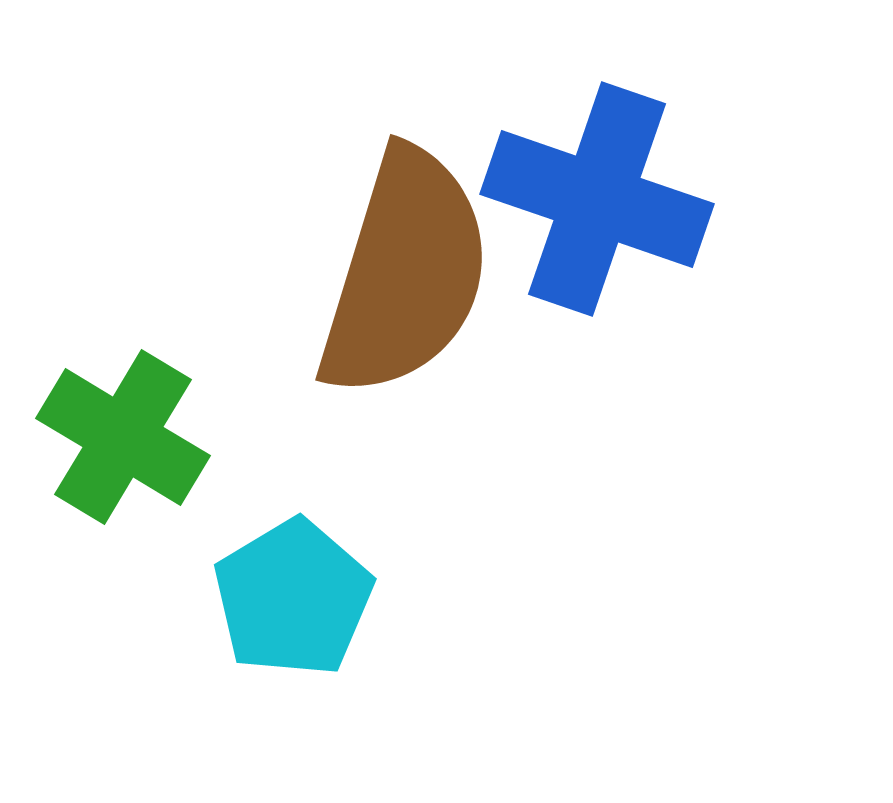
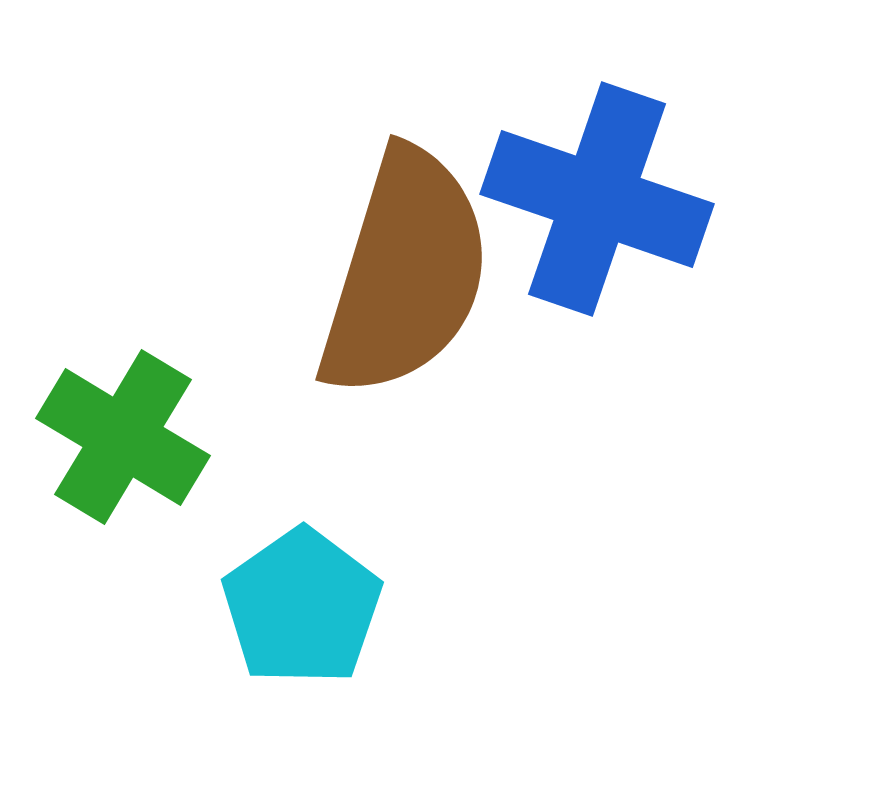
cyan pentagon: moved 9 px right, 9 px down; rotated 4 degrees counterclockwise
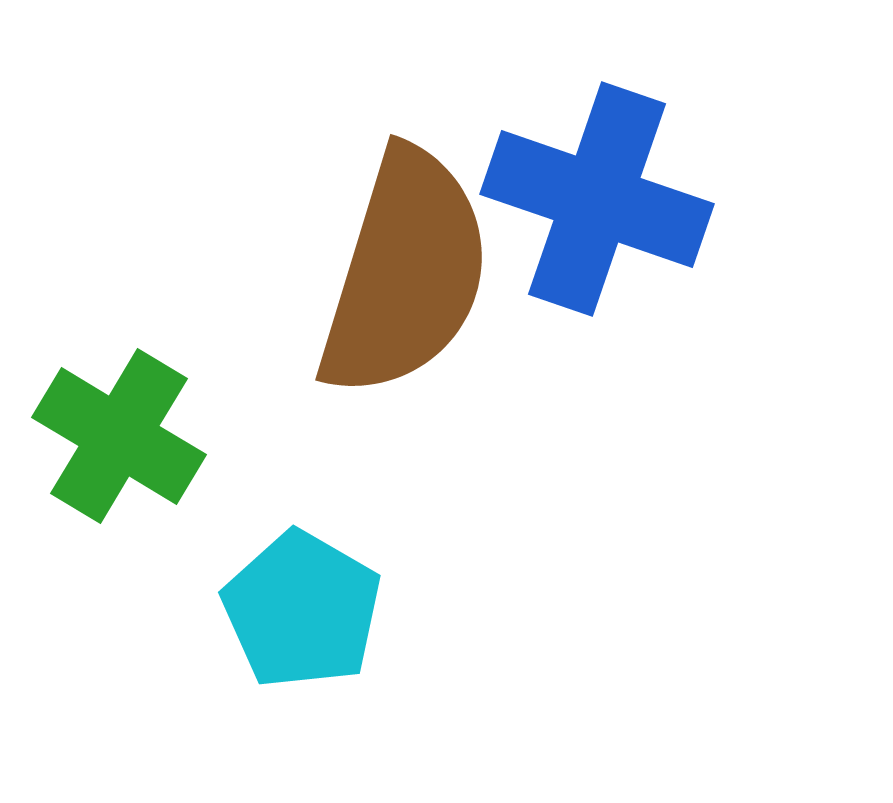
green cross: moved 4 px left, 1 px up
cyan pentagon: moved 3 px down; rotated 7 degrees counterclockwise
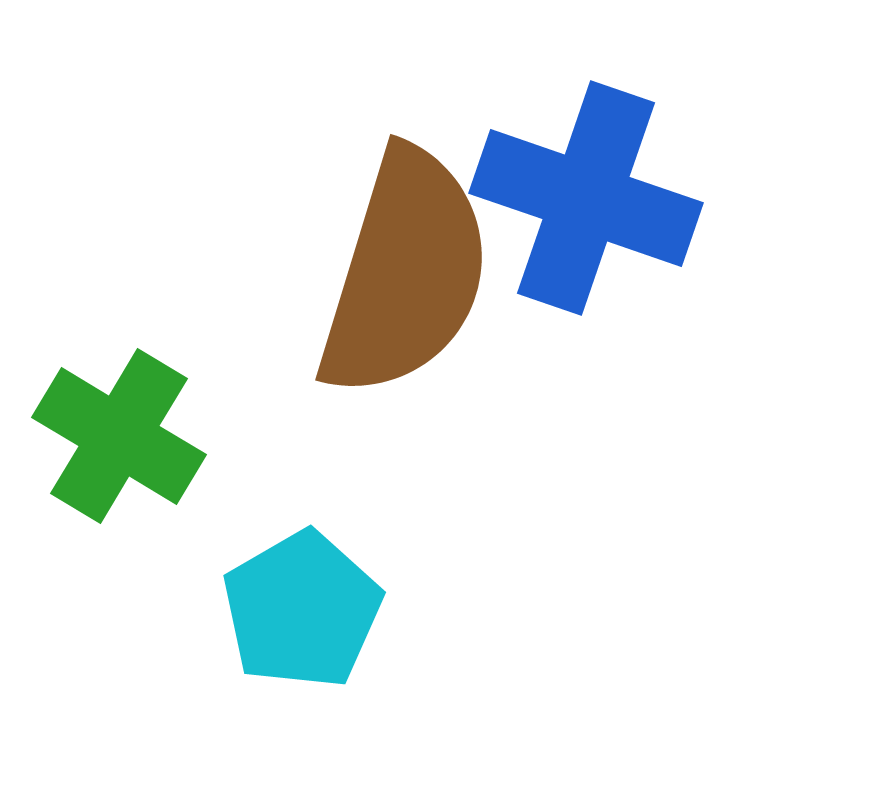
blue cross: moved 11 px left, 1 px up
cyan pentagon: rotated 12 degrees clockwise
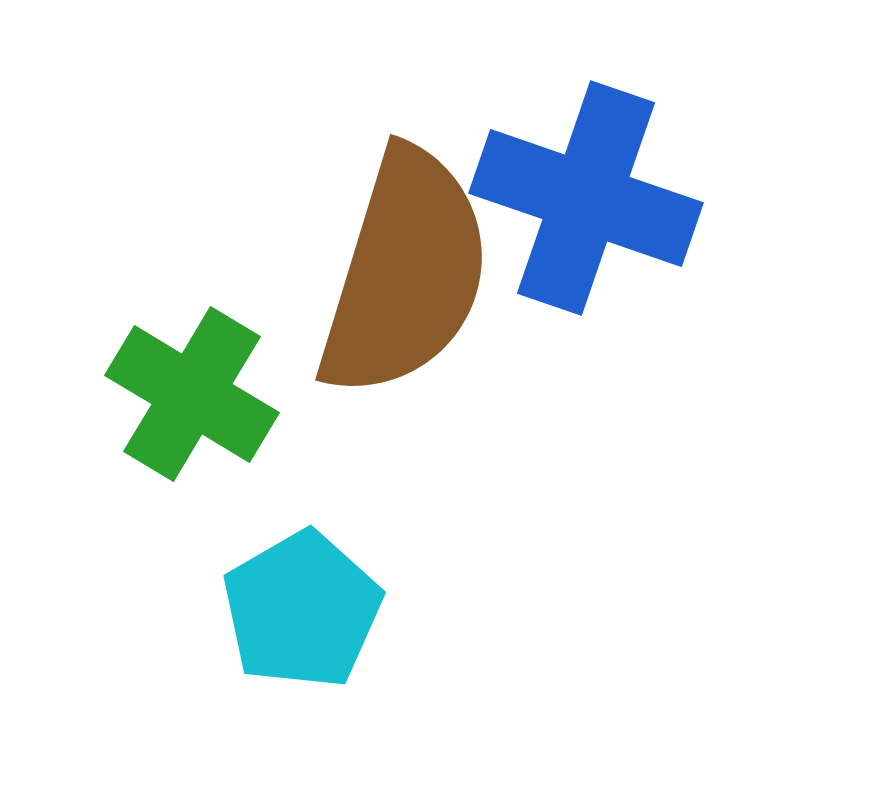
green cross: moved 73 px right, 42 px up
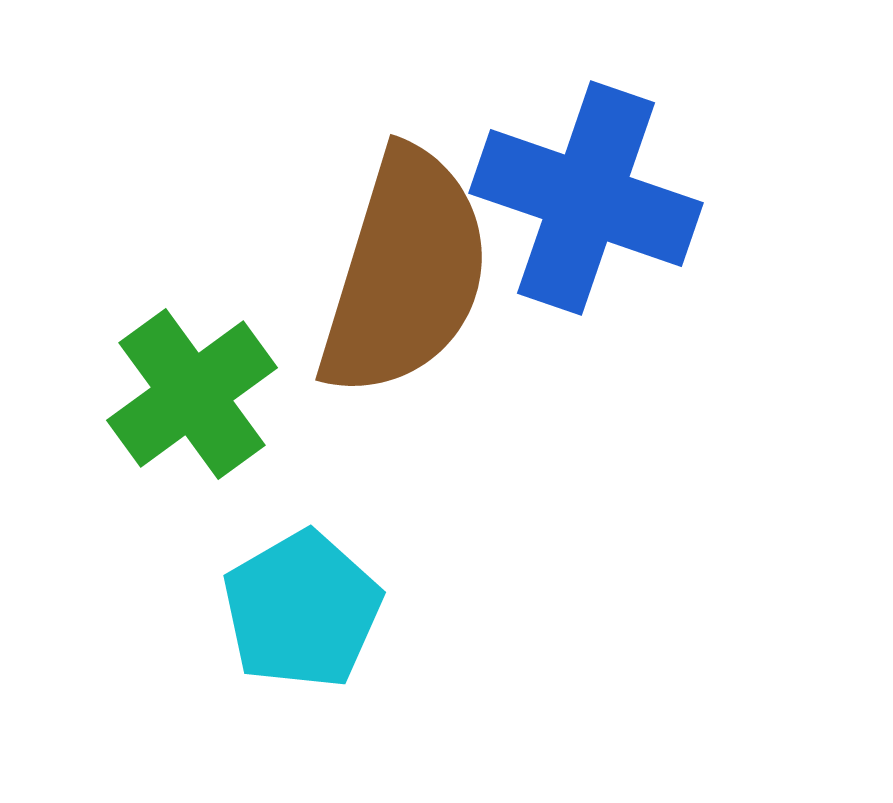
green cross: rotated 23 degrees clockwise
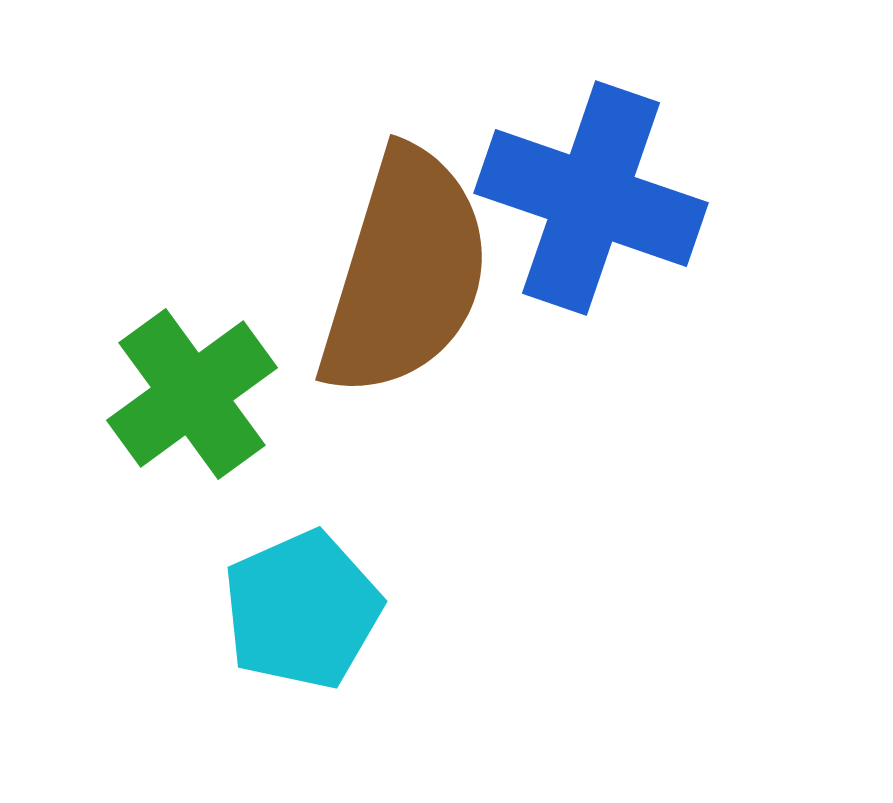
blue cross: moved 5 px right
cyan pentagon: rotated 6 degrees clockwise
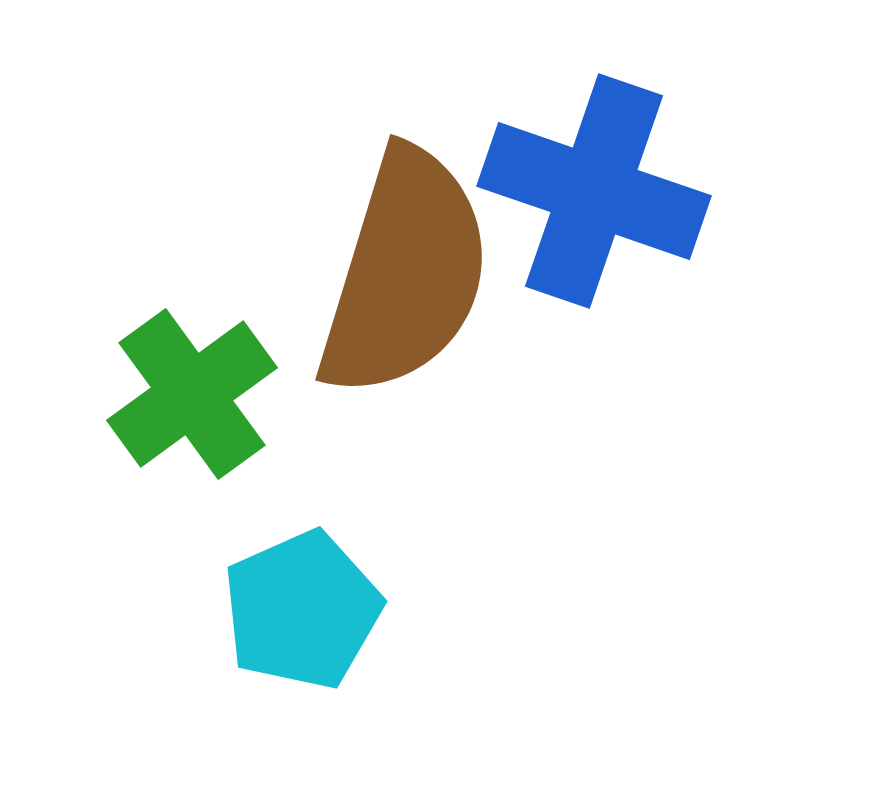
blue cross: moved 3 px right, 7 px up
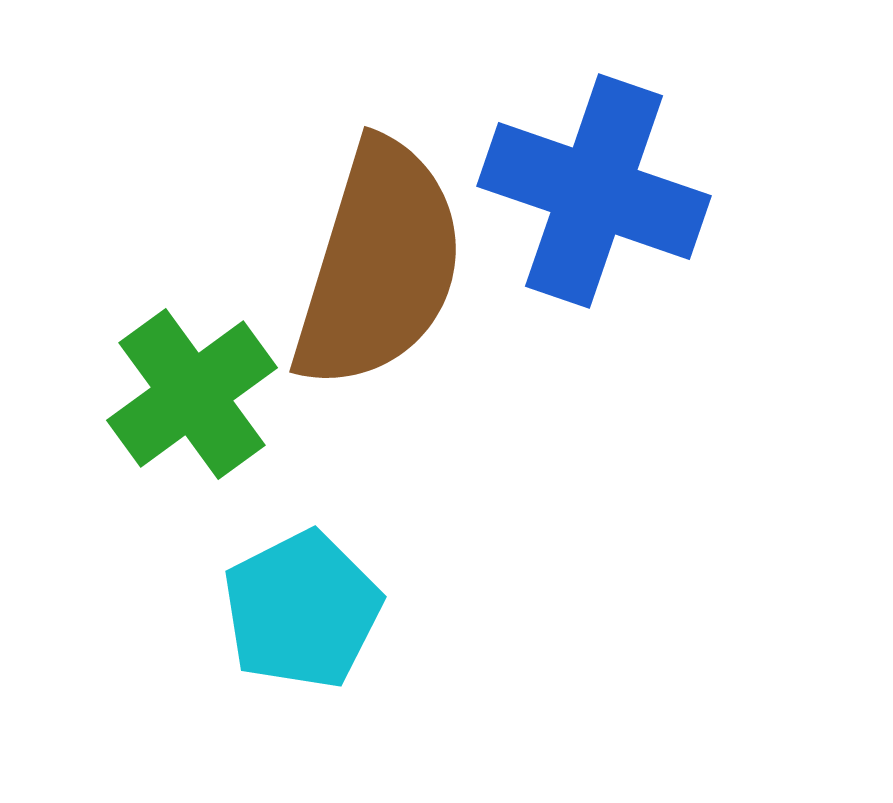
brown semicircle: moved 26 px left, 8 px up
cyan pentagon: rotated 3 degrees counterclockwise
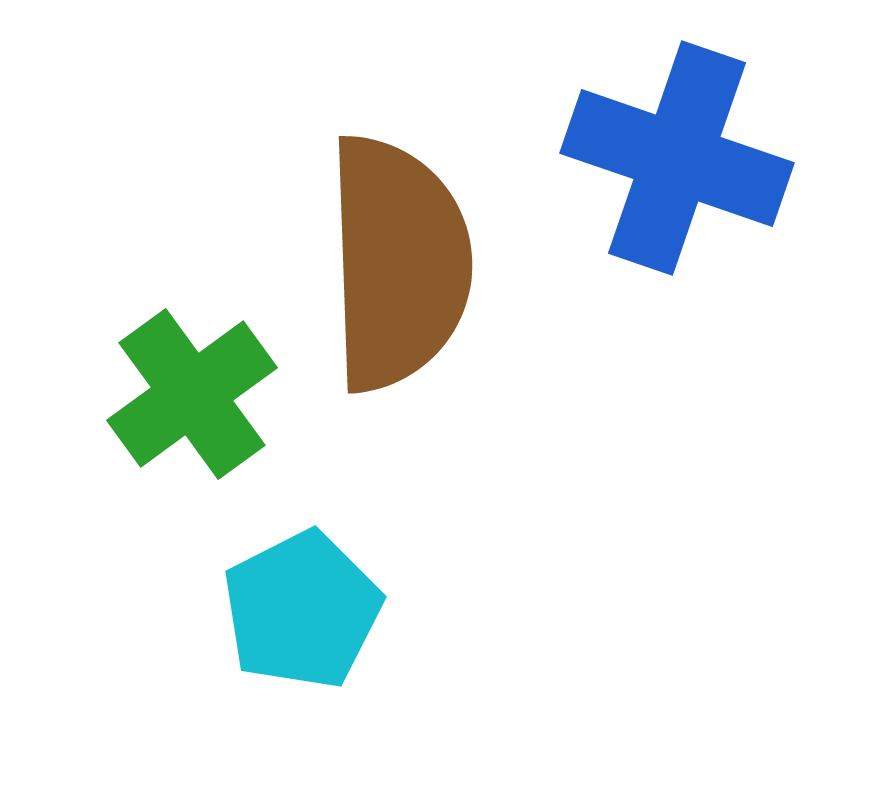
blue cross: moved 83 px right, 33 px up
brown semicircle: moved 19 px right, 2 px up; rotated 19 degrees counterclockwise
